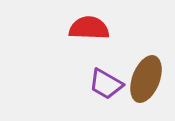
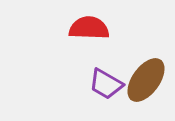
brown ellipse: moved 1 px down; rotated 15 degrees clockwise
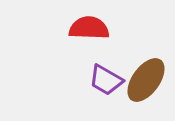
purple trapezoid: moved 4 px up
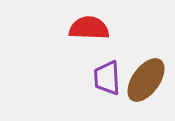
purple trapezoid: moved 1 px right, 2 px up; rotated 57 degrees clockwise
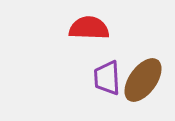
brown ellipse: moved 3 px left
